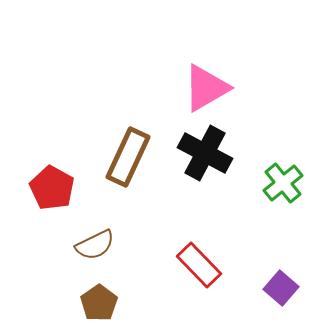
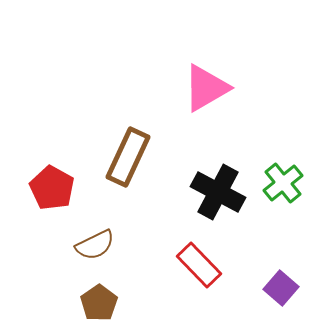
black cross: moved 13 px right, 39 px down
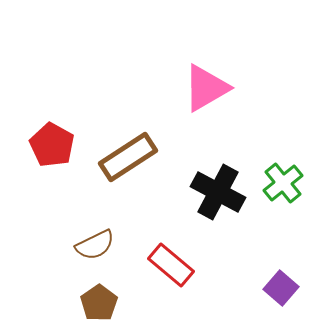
brown rectangle: rotated 32 degrees clockwise
red pentagon: moved 43 px up
red rectangle: moved 28 px left; rotated 6 degrees counterclockwise
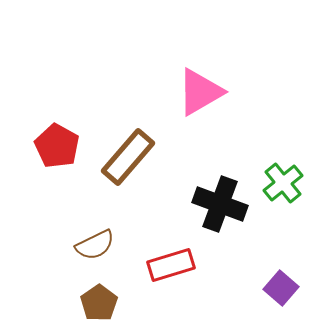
pink triangle: moved 6 px left, 4 px down
red pentagon: moved 5 px right, 1 px down
brown rectangle: rotated 16 degrees counterclockwise
black cross: moved 2 px right, 12 px down; rotated 8 degrees counterclockwise
red rectangle: rotated 57 degrees counterclockwise
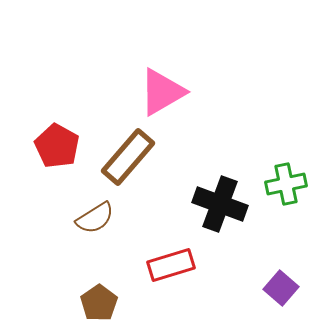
pink triangle: moved 38 px left
green cross: moved 3 px right, 1 px down; rotated 27 degrees clockwise
brown semicircle: moved 27 px up; rotated 6 degrees counterclockwise
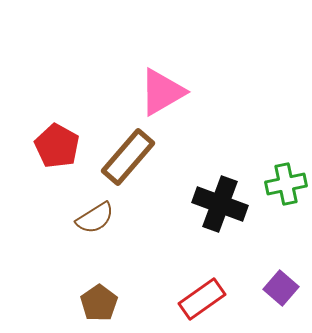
red rectangle: moved 31 px right, 34 px down; rotated 18 degrees counterclockwise
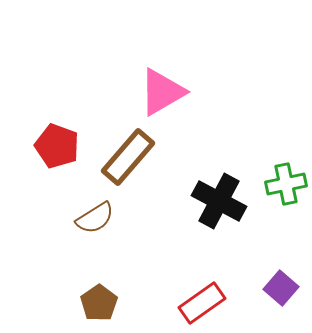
red pentagon: rotated 9 degrees counterclockwise
black cross: moved 1 px left, 3 px up; rotated 8 degrees clockwise
red rectangle: moved 4 px down
